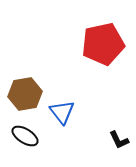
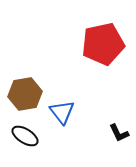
black L-shape: moved 7 px up
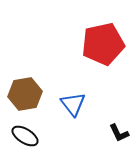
blue triangle: moved 11 px right, 8 px up
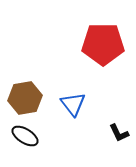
red pentagon: rotated 12 degrees clockwise
brown hexagon: moved 4 px down
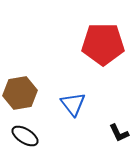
brown hexagon: moved 5 px left, 5 px up
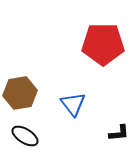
black L-shape: rotated 70 degrees counterclockwise
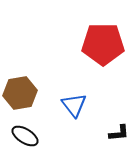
blue triangle: moved 1 px right, 1 px down
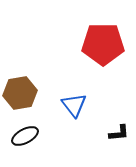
black ellipse: rotated 60 degrees counterclockwise
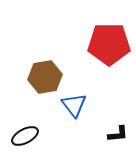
red pentagon: moved 6 px right
brown hexagon: moved 25 px right, 16 px up
black L-shape: moved 1 px left, 1 px down
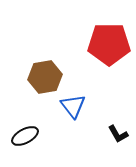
blue triangle: moved 1 px left, 1 px down
black L-shape: rotated 65 degrees clockwise
